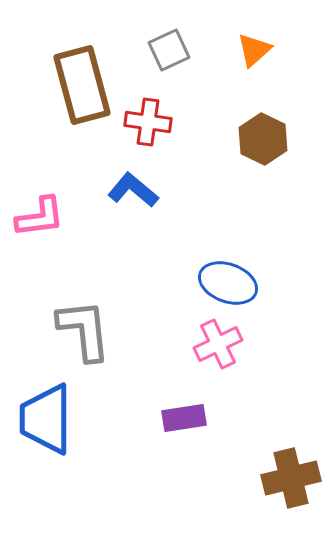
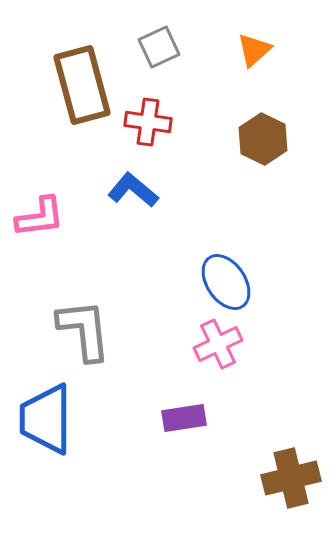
gray square: moved 10 px left, 3 px up
blue ellipse: moved 2 px left, 1 px up; rotated 36 degrees clockwise
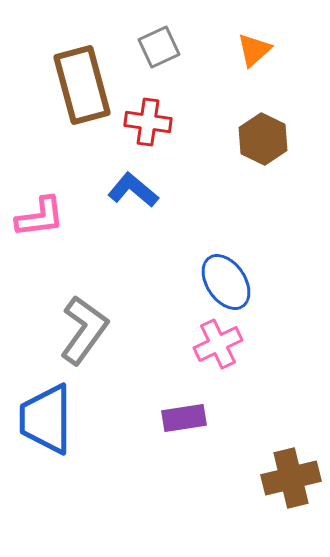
gray L-shape: rotated 42 degrees clockwise
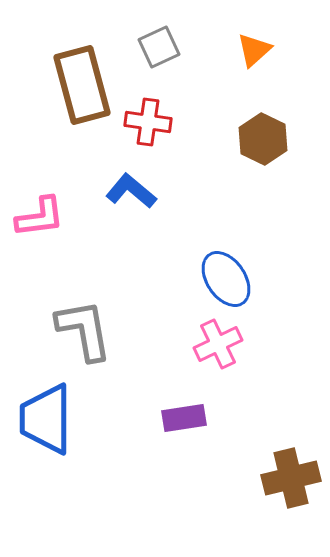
blue L-shape: moved 2 px left, 1 px down
blue ellipse: moved 3 px up
gray L-shape: rotated 46 degrees counterclockwise
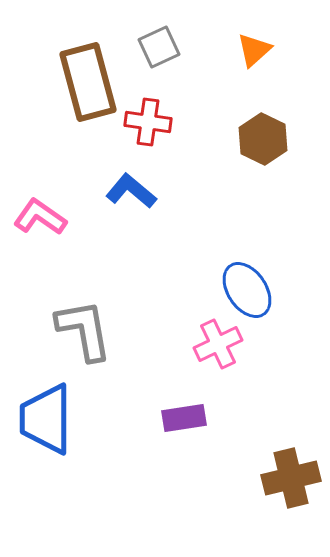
brown rectangle: moved 6 px right, 3 px up
pink L-shape: rotated 138 degrees counterclockwise
blue ellipse: moved 21 px right, 11 px down
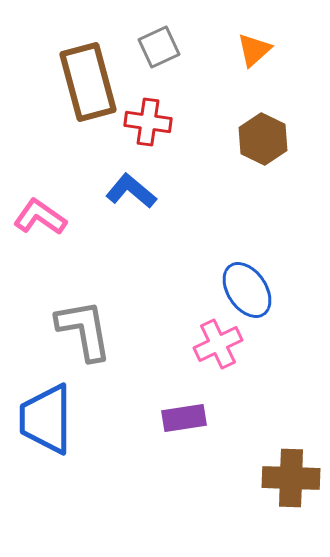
brown cross: rotated 16 degrees clockwise
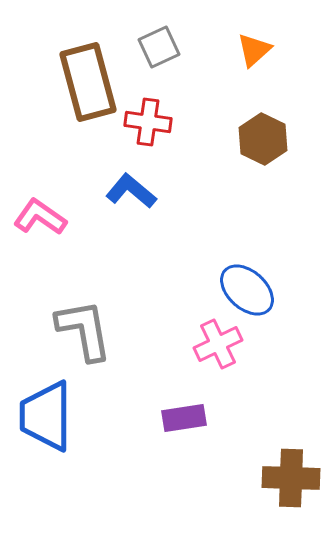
blue ellipse: rotated 14 degrees counterclockwise
blue trapezoid: moved 3 px up
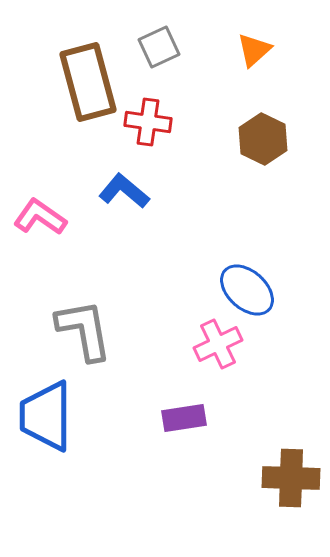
blue L-shape: moved 7 px left
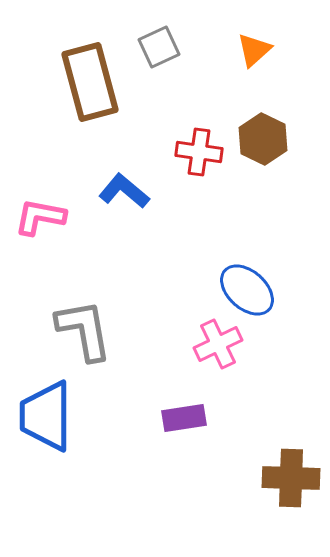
brown rectangle: moved 2 px right
red cross: moved 51 px right, 30 px down
pink L-shape: rotated 24 degrees counterclockwise
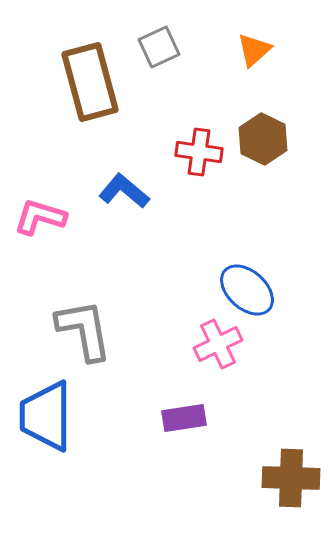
pink L-shape: rotated 6 degrees clockwise
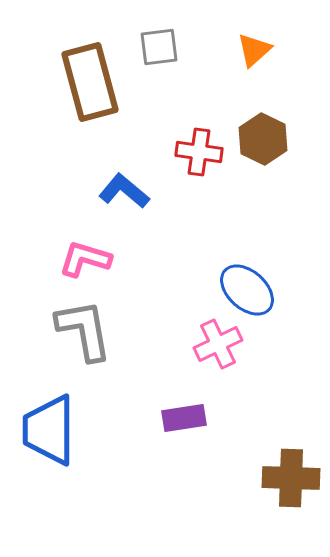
gray square: rotated 18 degrees clockwise
pink L-shape: moved 45 px right, 42 px down
blue trapezoid: moved 3 px right, 14 px down
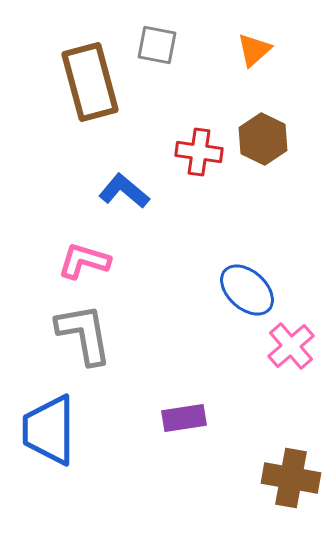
gray square: moved 2 px left, 2 px up; rotated 18 degrees clockwise
pink L-shape: moved 1 px left, 2 px down
gray L-shape: moved 4 px down
pink cross: moved 73 px right, 2 px down; rotated 15 degrees counterclockwise
brown cross: rotated 8 degrees clockwise
